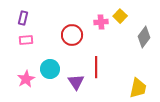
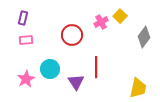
pink cross: rotated 24 degrees counterclockwise
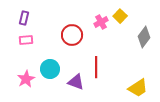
purple rectangle: moved 1 px right
purple triangle: rotated 36 degrees counterclockwise
yellow trapezoid: rotated 45 degrees clockwise
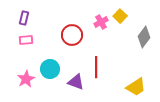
yellow trapezoid: moved 2 px left, 1 px up
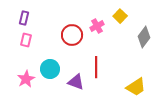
pink cross: moved 4 px left, 4 px down
pink rectangle: rotated 72 degrees counterclockwise
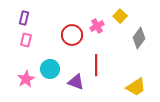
gray diamond: moved 5 px left, 1 px down
red line: moved 2 px up
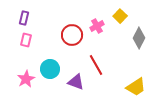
gray diamond: rotated 10 degrees counterclockwise
red line: rotated 30 degrees counterclockwise
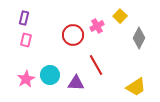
red circle: moved 1 px right
cyan circle: moved 6 px down
purple triangle: moved 1 px down; rotated 18 degrees counterclockwise
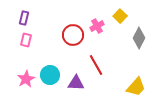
yellow trapezoid: rotated 15 degrees counterclockwise
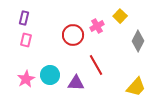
gray diamond: moved 1 px left, 3 px down
